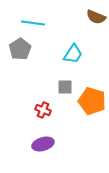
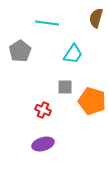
brown semicircle: moved 1 px down; rotated 84 degrees clockwise
cyan line: moved 14 px right
gray pentagon: moved 2 px down
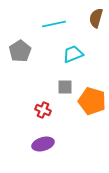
cyan line: moved 7 px right, 1 px down; rotated 20 degrees counterclockwise
cyan trapezoid: rotated 145 degrees counterclockwise
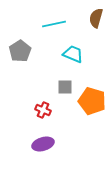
cyan trapezoid: rotated 45 degrees clockwise
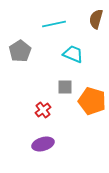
brown semicircle: moved 1 px down
red cross: rotated 28 degrees clockwise
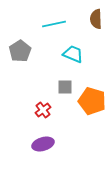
brown semicircle: rotated 18 degrees counterclockwise
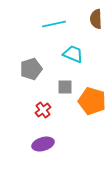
gray pentagon: moved 11 px right, 18 px down; rotated 15 degrees clockwise
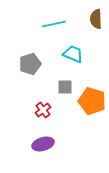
gray pentagon: moved 1 px left, 5 px up
